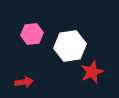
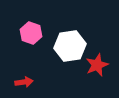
pink hexagon: moved 1 px left, 1 px up; rotated 25 degrees clockwise
red star: moved 5 px right, 7 px up
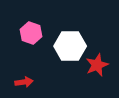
white hexagon: rotated 8 degrees clockwise
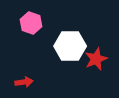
pink hexagon: moved 10 px up
red star: moved 1 px left, 6 px up
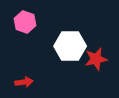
pink hexagon: moved 6 px left, 1 px up
red star: rotated 10 degrees clockwise
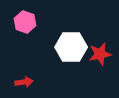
white hexagon: moved 1 px right, 1 px down
red star: moved 4 px right, 5 px up
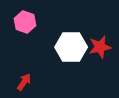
red star: moved 7 px up
red arrow: rotated 48 degrees counterclockwise
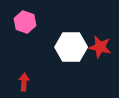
red star: rotated 25 degrees clockwise
red arrow: rotated 30 degrees counterclockwise
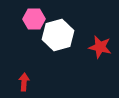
pink hexagon: moved 9 px right, 3 px up; rotated 20 degrees counterclockwise
white hexagon: moved 13 px left, 12 px up; rotated 16 degrees counterclockwise
